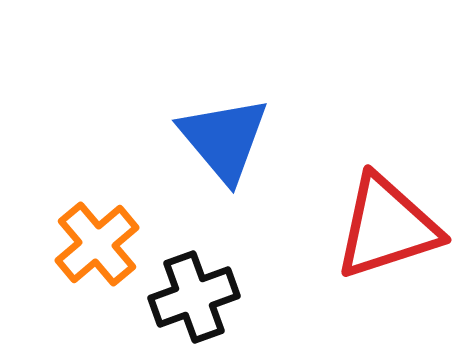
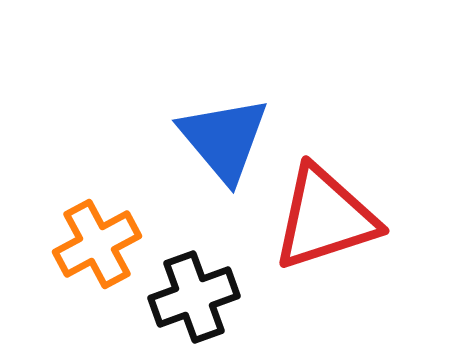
red triangle: moved 62 px left, 9 px up
orange cross: rotated 12 degrees clockwise
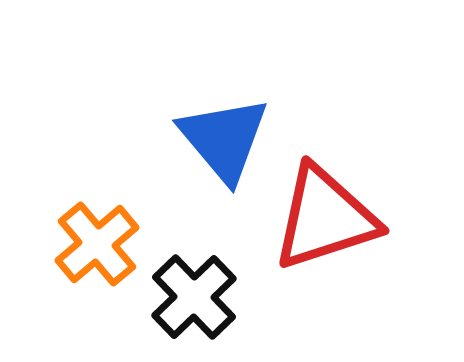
orange cross: rotated 12 degrees counterclockwise
black cross: rotated 24 degrees counterclockwise
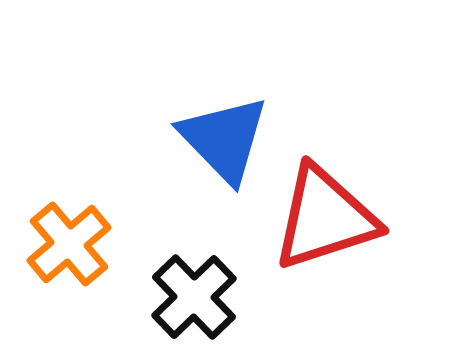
blue triangle: rotated 4 degrees counterclockwise
orange cross: moved 28 px left
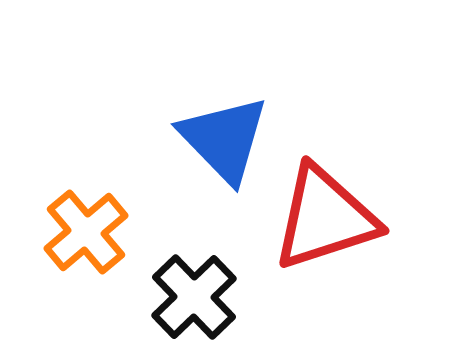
orange cross: moved 17 px right, 12 px up
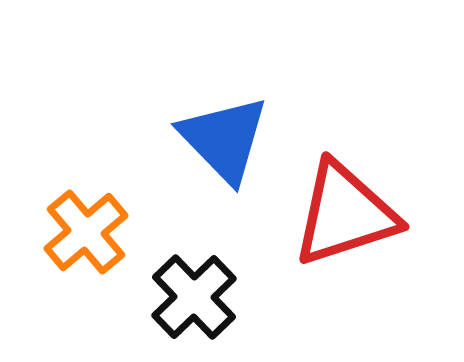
red triangle: moved 20 px right, 4 px up
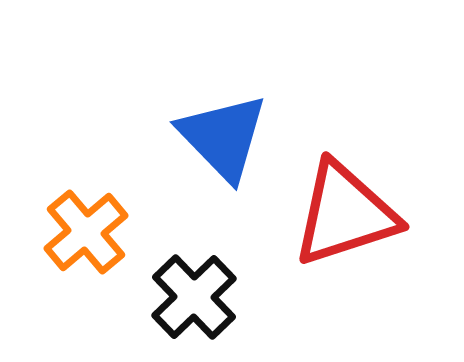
blue triangle: moved 1 px left, 2 px up
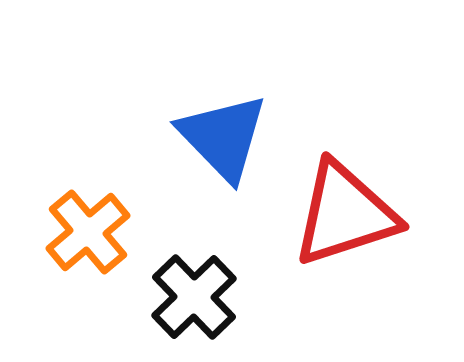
orange cross: moved 2 px right
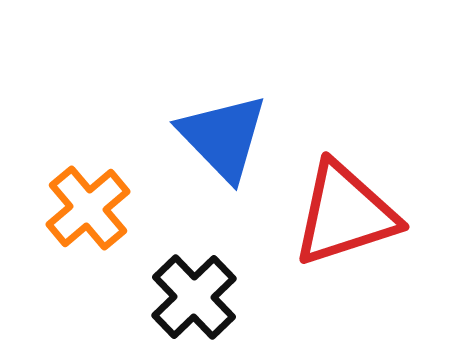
orange cross: moved 24 px up
